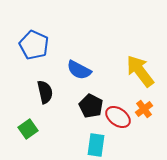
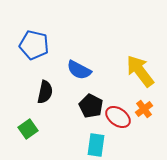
blue pentagon: rotated 12 degrees counterclockwise
black semicircle: rotated 25 degrees clockwise
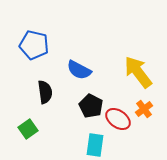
yellow arrow: moved 2 px left, 1 px down
black semicircle: rotated 20 degrees counterclockwise
red ellipse: moved 2 px down
cyan rectangle: moved 1 px left
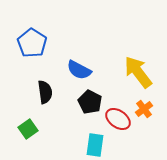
blue pentagon: moved 2 px left, 2 px up; rotated 20 degrees clockwise
black pentagon: moved 1 px left, 4 px up
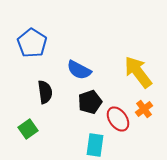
black pentagon: rotated 25 degrees clockwise
red ellipse: rotated 20 degrees clockwise
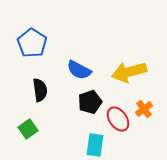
yellow arrow: moved 9 px left; rotated 68 degrees counterclockwise
black semicircle: moved 5 px left, 2 px up
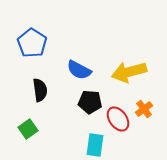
black pentagon: rotated 25 degrees clockwise
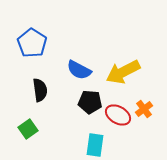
yellow arrow: moved 6 px left; rotated 12 degrees counterclockwise
red ellipse: moved 4 px up; rotated 25 degrees counterclockwise
